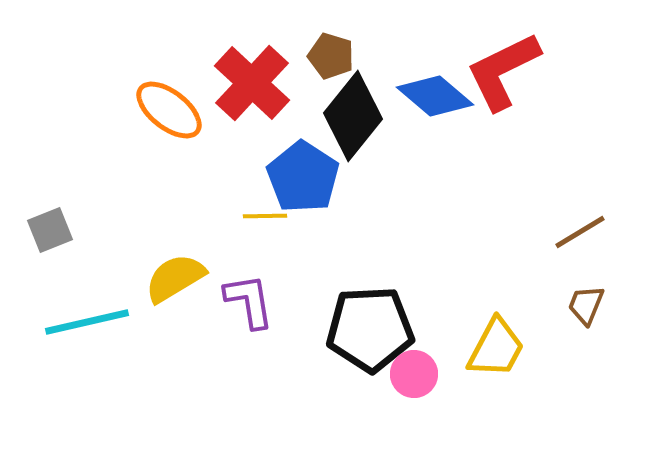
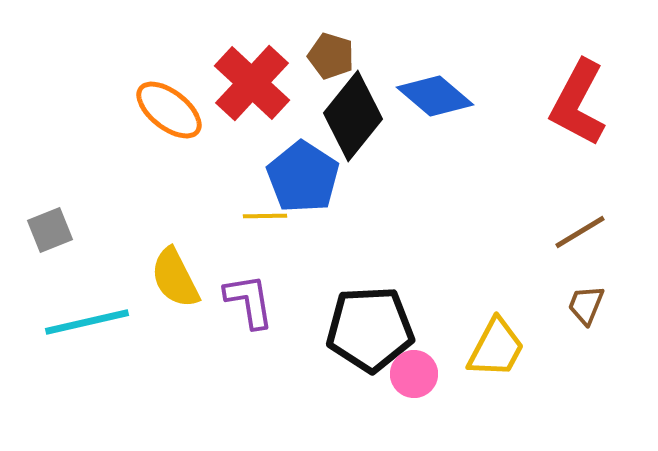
red L-shape: moved 75 px right, 32 px down; rotated 36 degrees counterclockwise
yellow semicircle: rotated 86 degrees counterclockwise
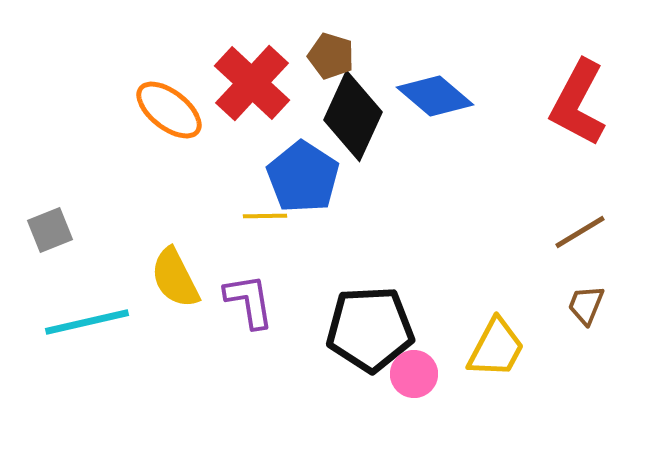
black diamond: rotated 14 degrees counterclockwise
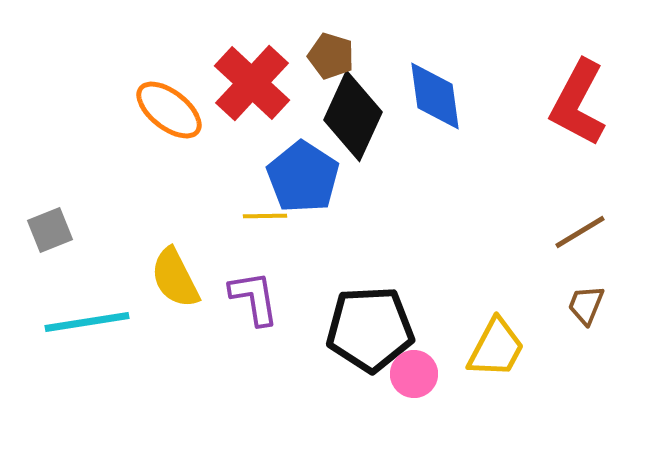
blue diamond: rotated 42 degrees clockwise
purple L-shape: moved 5 px right, 3 px up
cyan line: rotated 4 degrees clockwise
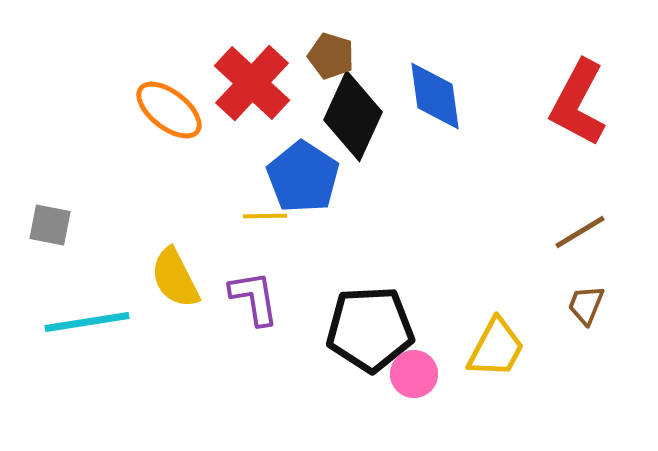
gray square: moved 5 px up; rotated 33 degrees clockwise
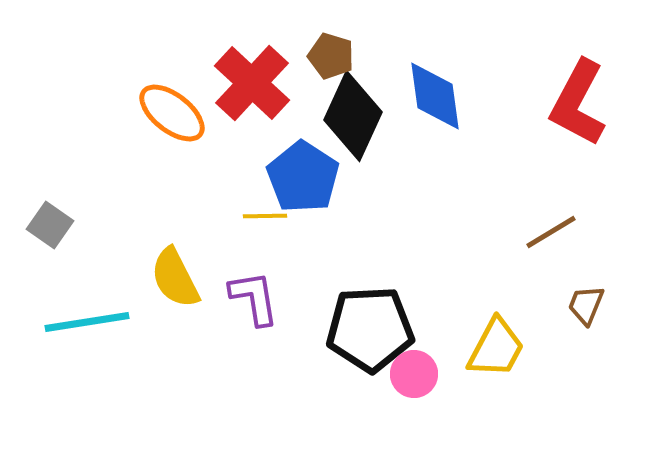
orange ellipse: moved 3 px right, 3 px down
gray square: rotated 24 degrees clockwise
brown line: moved 29 px left
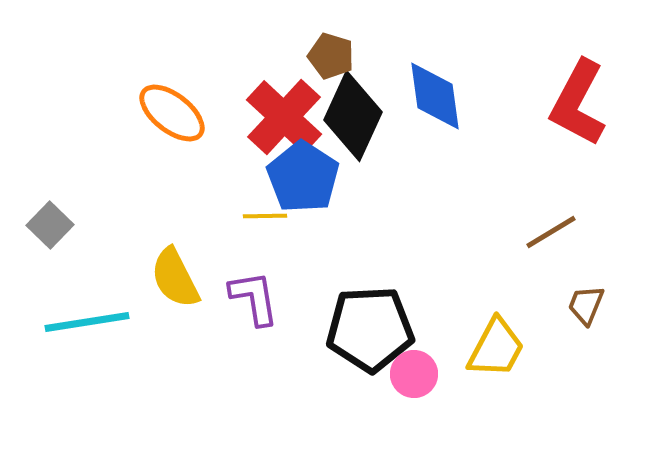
red cross: moved 32 px right, 34 px down
gray square: rotated 9 degrees clockwise
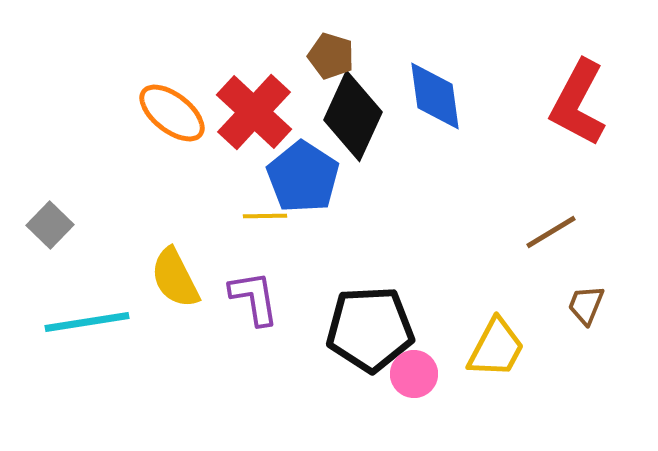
red cross: moved 30 px left, 5 px up
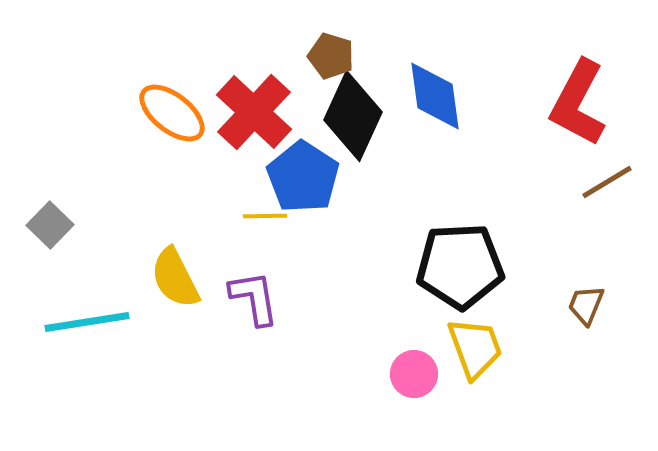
brown line: moved 56 px right, 50 px up
black pentagon: moved 90 px right, 63 px up
yellow trapezoid: moved 21 px left; rotated 48 degrees counterclockwise
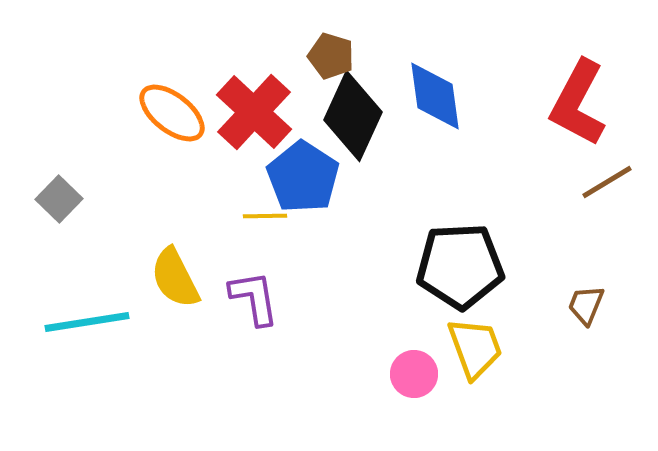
gray square: moved 9 px right, 26 px up
